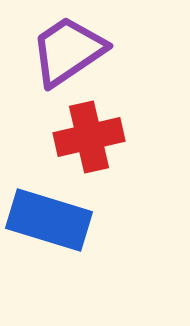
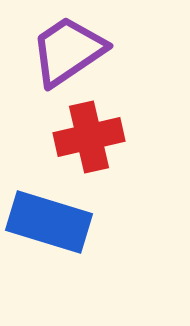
blue rectangle: moved 2 px down
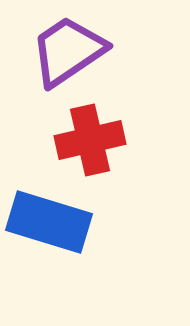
red cross: moved 1 px right, 3 px down
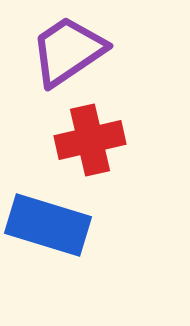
blue rectangle: moved 1 px left, 3 px down
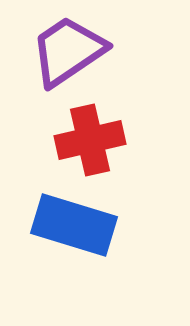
blue rectangle: moved 26 px right
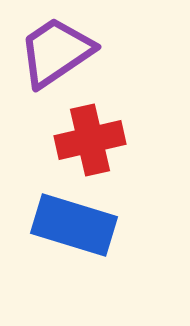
purple trapezoid: moved 12 px left, 1 px down
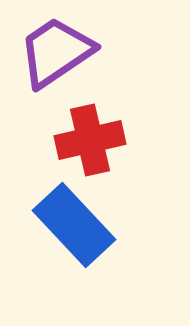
blue rectangle: rotated 30 degrees clockwise
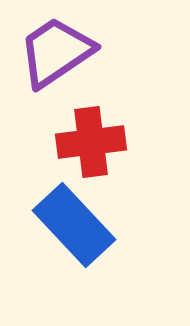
red cross: moved 1 px right, 2 px down; rotated 6 degrees clockwise
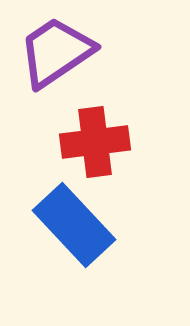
red cross: moved 4 px right
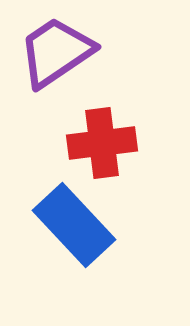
red cross: moved 7 px right, 1 px down
